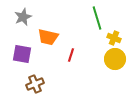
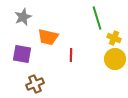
red line: rotated 16 degrees counterclockwise
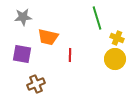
gray star: rotated 18 degrees clockwise
yellow cross: moved 3 px right
red line: moved 1 px left
brown cross: moved 1 px right
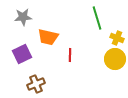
purple square: rotated 36 degrees counterclockwise
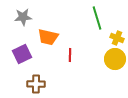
brown cross: rotated 24 degrees clockwise
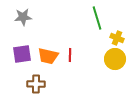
orange trapezoid: moved 19 px down
purple square: rotated 18 degrees clockwise
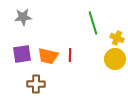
green line: moved 4 px left, 5 px down
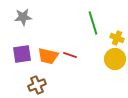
red line: rotated 72 degrees counterclockwise
brown cross: moved 1 px right, 1 px down; rotated 24 degrees counterclockwise
